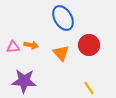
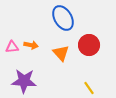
pink triangle: moved 1 px left
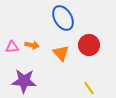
orange arrow: moved 1 px right
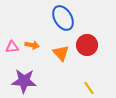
red circle: moved 2 px left
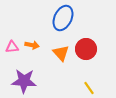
blue ellipse: rotated 55 degrees clockwise
red circle: moved 1 px left, 4 px down
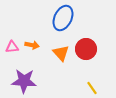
yellow line: moved 3 px right
